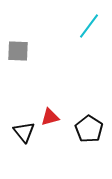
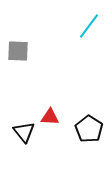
red triangle: rotated 18 degrees clockwise
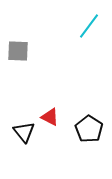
red triangle: rotated 24 degrees clockwise
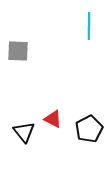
cyan line: rotated 36 degrees counterclockwise
red triangle: moved 3 px right, 2 px down
black pentagon: rotated 12 degrees clockwise
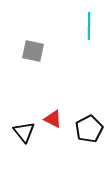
gray square: moved 15 px right; rotated 10 degrees clockwise
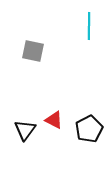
red triangle: moved 1 px right, 1 px down
black triangle: moved 1 px right, 2 px up; rotated 15 degrees clockwise
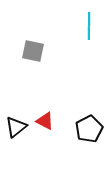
red triangle: moved 9 px left, 1 px down
black triangle: moved 9 px left, 3 px up; rotated 15 degrees clockwise
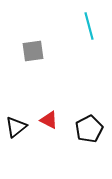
cyan line: rotated 16 degrees counterclockwise
gray square: rotated 20 degrees counterclockwise
red triangle: moved 4 px right, 1 px up
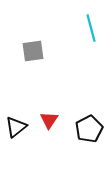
cyan line: moved 2 px right, 2 px down
red triangle: rotated 36 degrees clockwise
